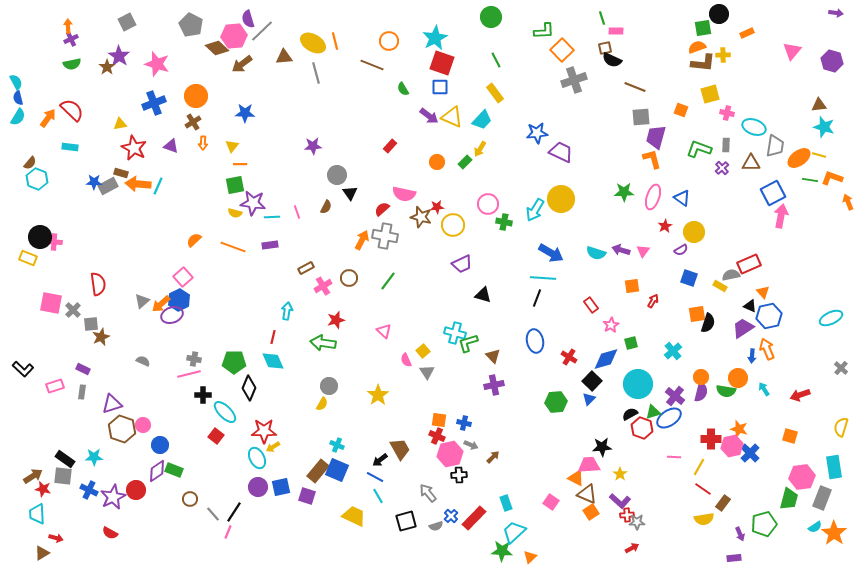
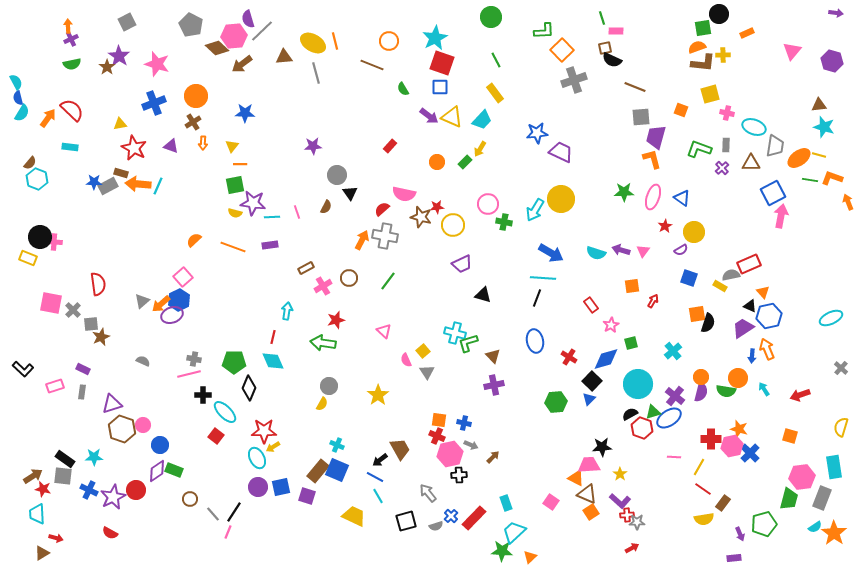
cyan semicircle at (18, 117): moved 4 px right, 4 px up
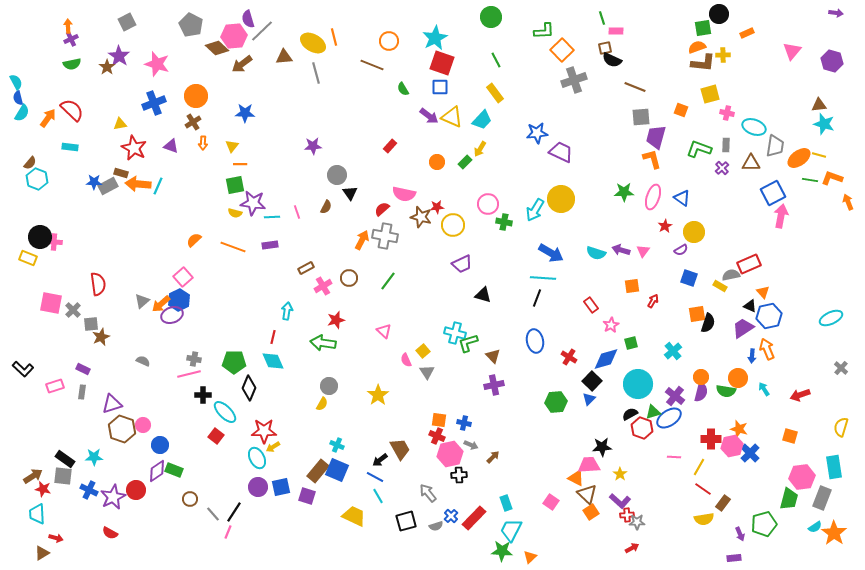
orange line at (335, 41): moved 1 px left, 4 px up
cyan star at (824, 127): moved 3 px up
brown triangle at (587, 494): rotated 20 degrees clockwise
cyan trapezoid at (514, 532): moved 3 px left, 2 px up; rotated 20 degrees counterclockwise
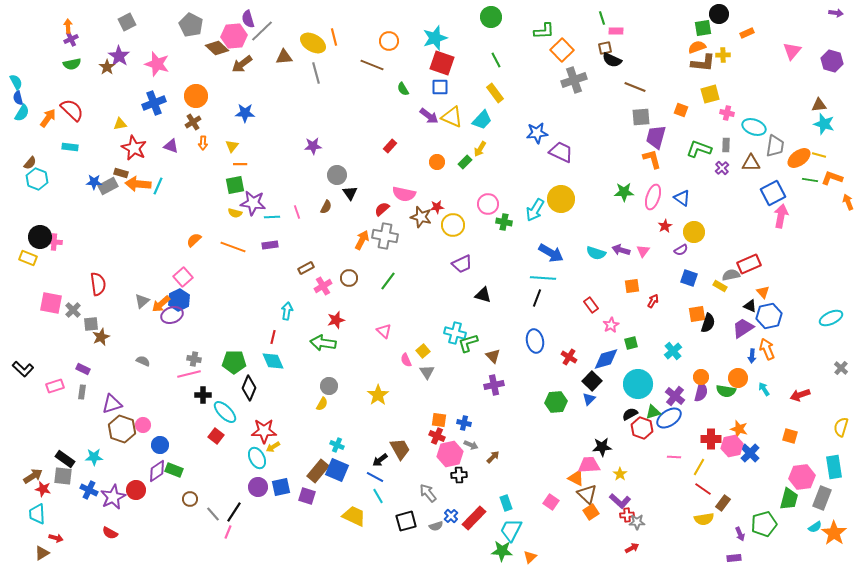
cyan star at (435, 38): rotated 10 degrees clockwise
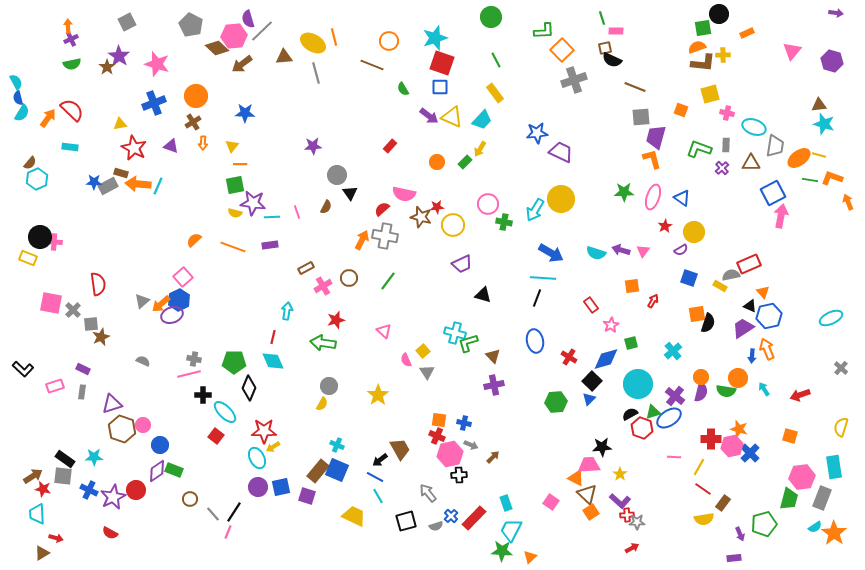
cyan hexagon at (37, 179): rotated 15 degrees clockwise
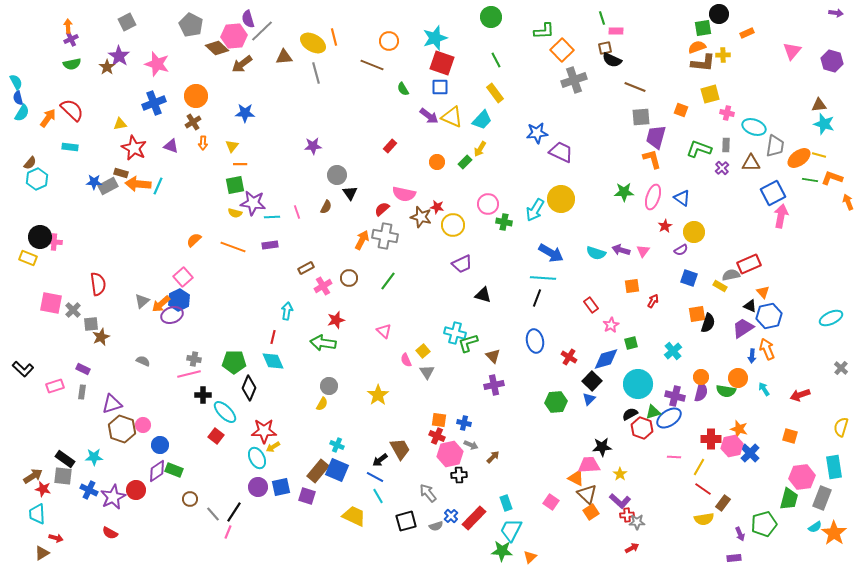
red star at (437, 207): rotated 16 degrees clockwise
purple cross at (675, 396): rotated 24 degrees counterclockwise
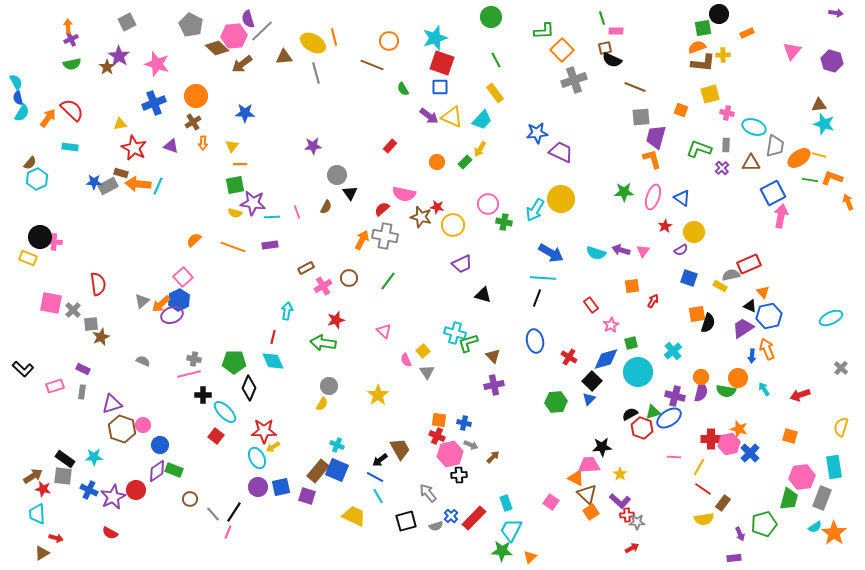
cyan circle at (638, 384): moved 12 px up
pink hexagon at (732, 446): moved 3 px left, 2 px up
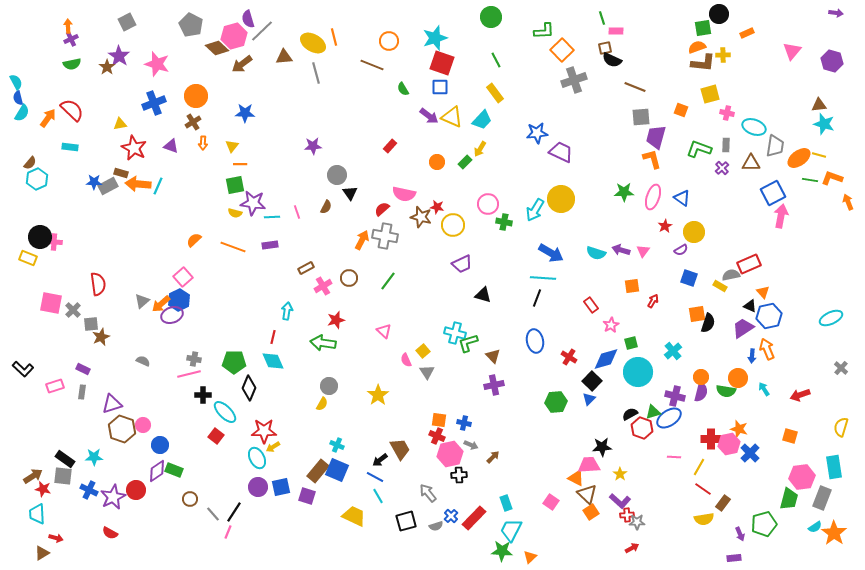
pink hexagon at (234, 36): rotated 10 degrees counterclockwise
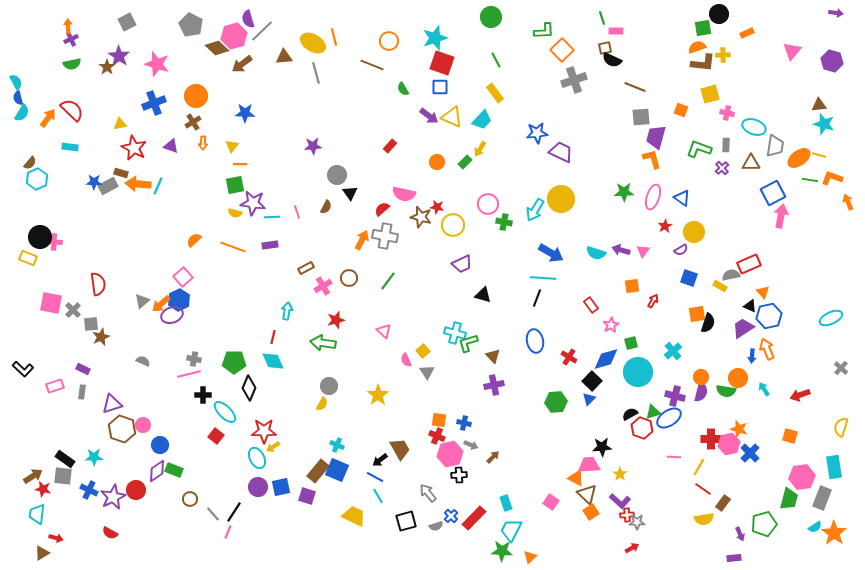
cyan trapezoid at (37, 514): rotated 10 degrees clockwise
